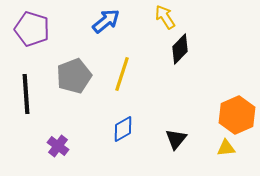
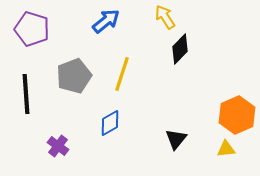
blue diamond: moved 13 px left, 6 px up
yellow triangle: moved 1 px down
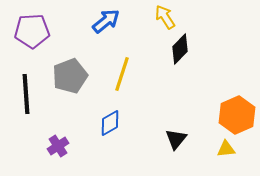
purple pentagon: moved 2 px down; rotated 20 degrees counterclockwise
gray pentagon: moved 4 px left
purple cross: rotated 20 degrees clockwise
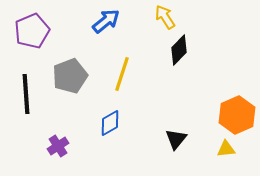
purple pentagon: rotated 20 degrees counterclockwise
black diamond: moved 1 px left, 1 px down
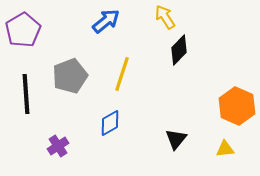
purple pentagon: moved 9 px left, 1 px up; rotated 8 degrees counterclockwise
orange hexagon: moved 9 px up; rotated 12 degrees counterclockwise
yellow triangle: moved 1 px left
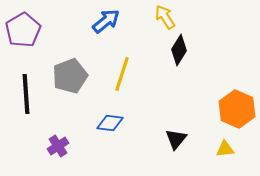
black diamond: rotated 12 degrees counterclockwise
orange hexagon: moved 3 px down
blue diamond: rotated 36 degrees clockwise
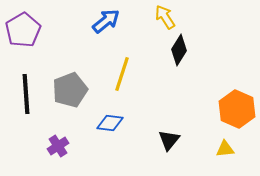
gray pentagon: moved 14 px down
black triangle: moved 7 px left, 1 px down
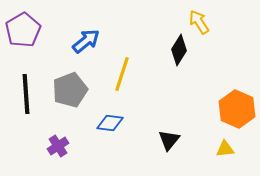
yellow arrow: moved 34 px right, 5 px down
blue arrow: moved 20 px left, 20 px down
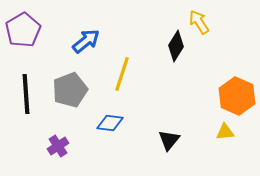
black diamond: moved 3 px left, 4 px up
orange hexagon: moved 13 px up
yellow triangle: moved 17 px up
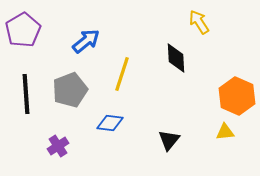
black diamond: moved 12 px down; rotated 36 degrees counterclockwise
